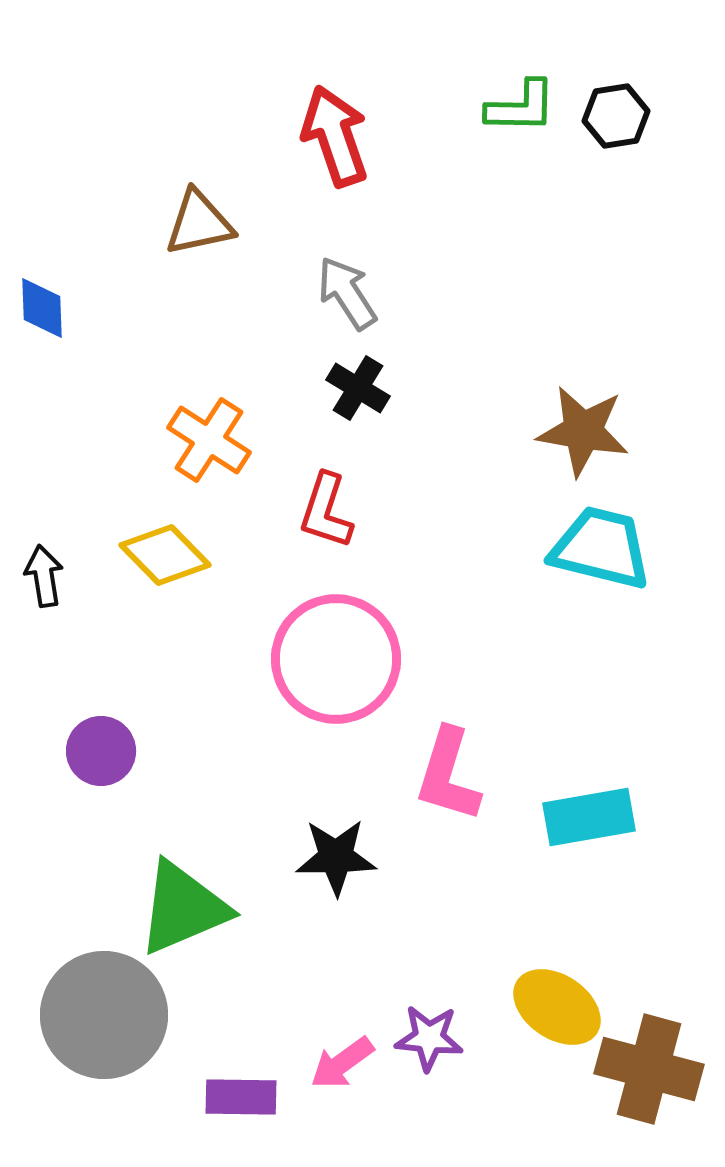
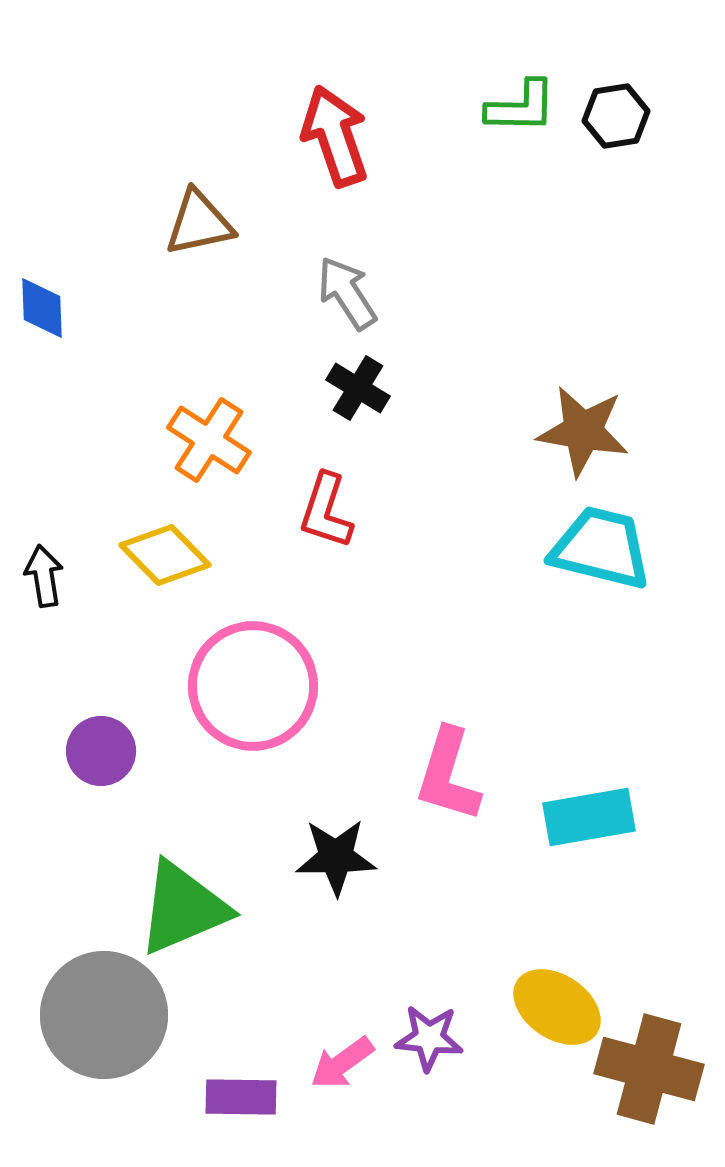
pink circle: moved 83 px left, 27 px down
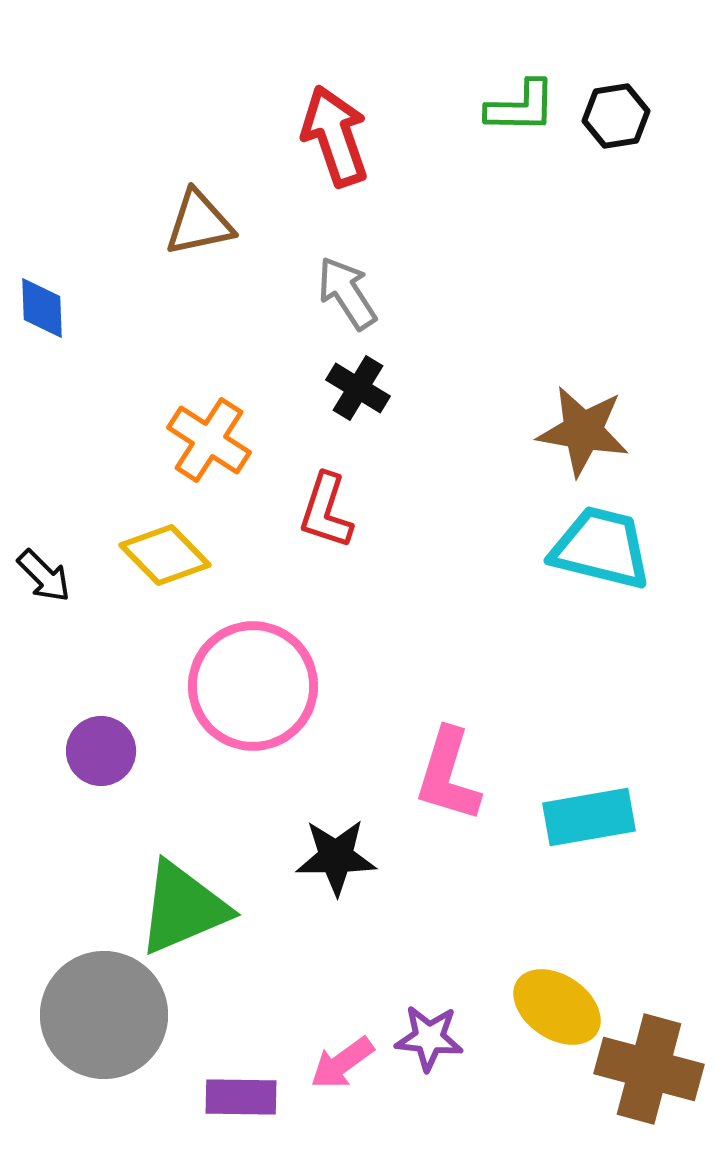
black arrow: rotated 144 degrees clockwise
